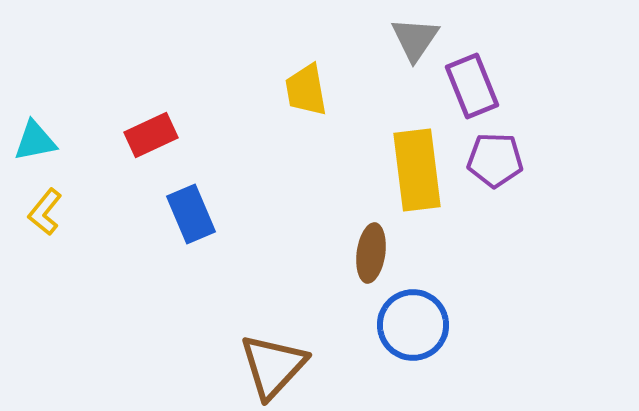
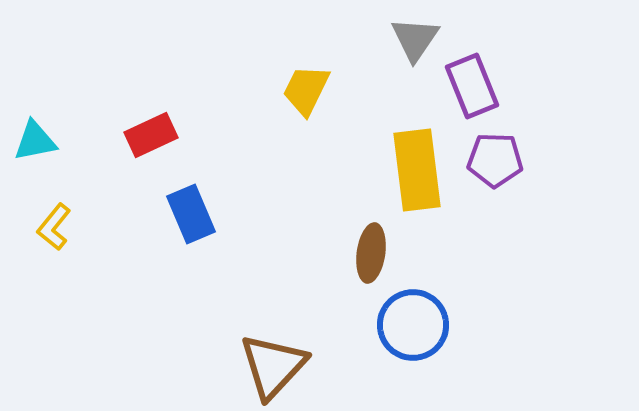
yellow trapezoid: rotated 36 degrees clockwise
yellow L-shape: moved 9 px right, 15 px down
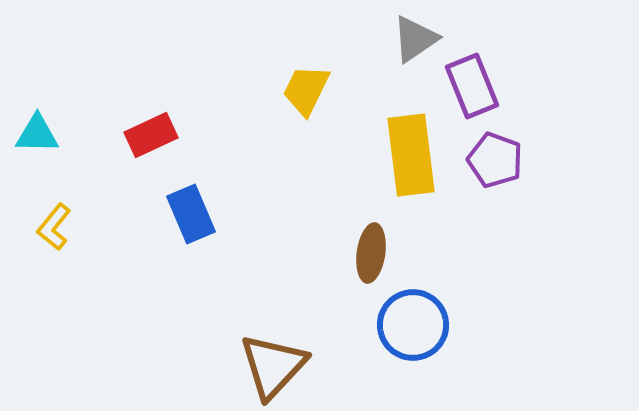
gray triangle: rotated 22 degrees clockwise
cyan triangle: moved 2 px right, 7 px up; rotated 12 degrees clockwise
purple pentagon: rotated 18 degrees clockwise
yellow rectangle: moved 6 px left, 15 px up
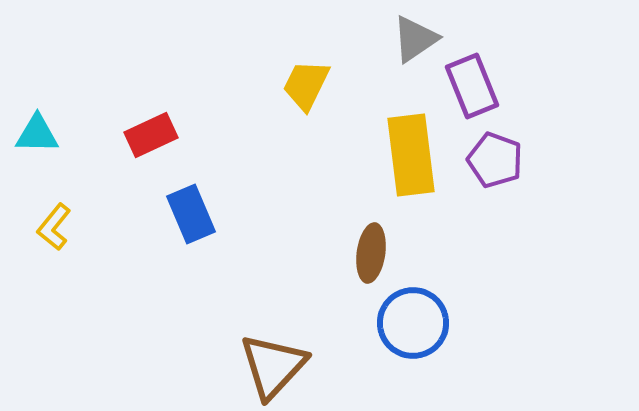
yellow trapezoid: moved 5 px up
blue circle: moved 2 px up
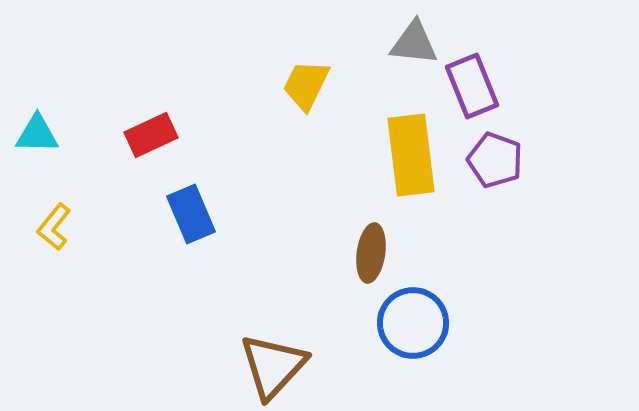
gray triangle: moved 1 px left, 4 px down; rotated 40 degrees clockwise
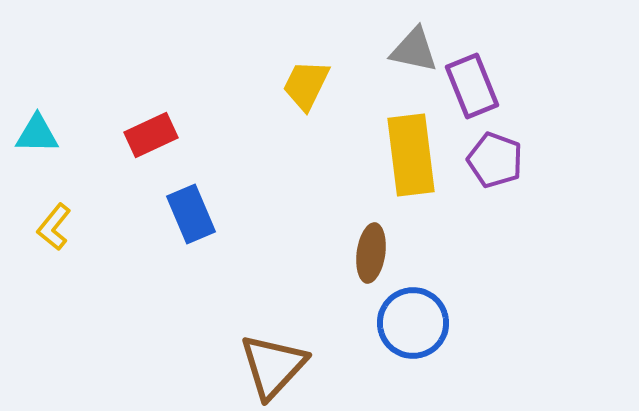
gray triangle: moved 7 px down; rotated 6 degrees clockwise
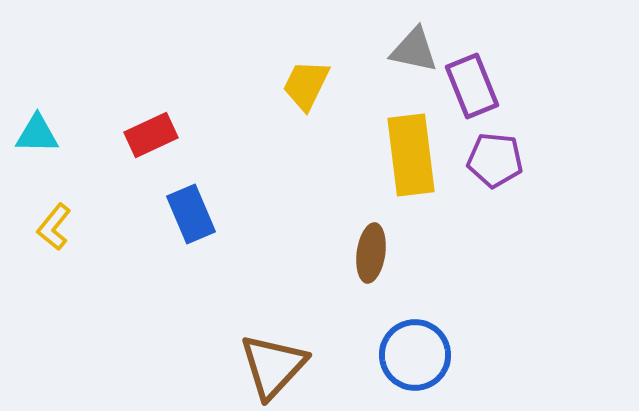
purple pentagon: rotated 14 degrees counterclockwise
blue circle: moved 2 px right, 32 px down
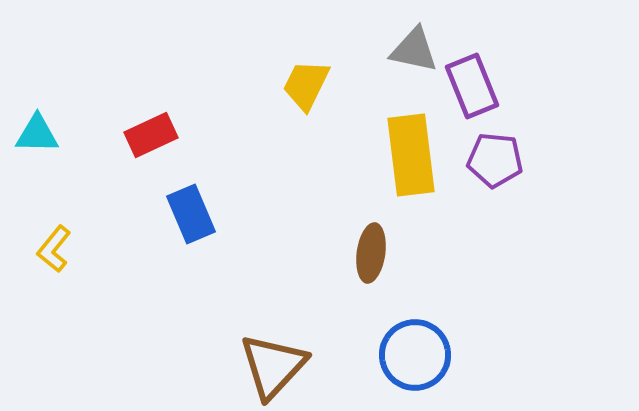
yellow L-shape: moved 22 px down
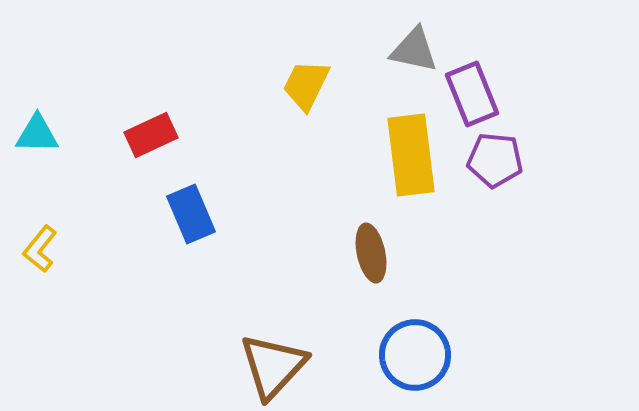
purple rectangle: moved 8 px down
yellow L-shape: moved 14 px left
brown ellipse: rotated 20 degrees counterclockwise
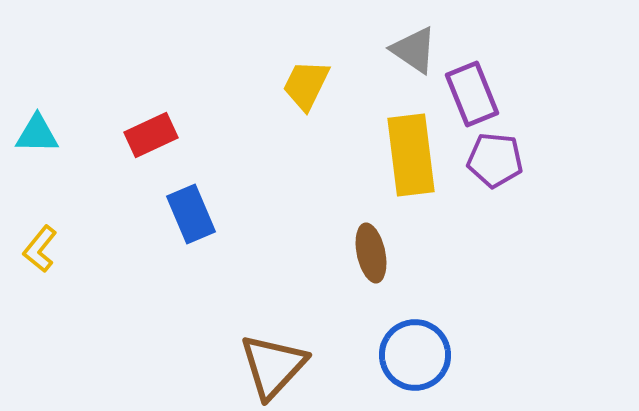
gray triangle: rotated 22 degrees clockwise
